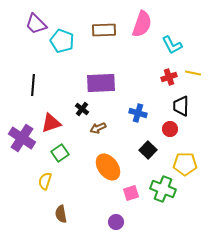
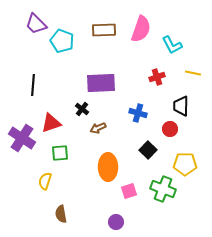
pink semicircle: moved 1 px left, 5 px down
red cross: moved 12 px left
green square: rotated 30 degrees clockwise
orange ellipse: rotated 36 degrees clockwise
pink square: moved 2 px left, 2 px up
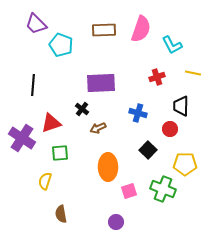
cyan pentagon: moved 1 px left, 4 px down
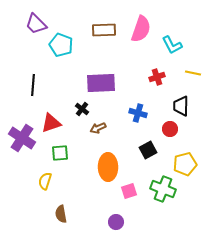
black square: rotated 18 degrees clockwise
yellow pentagon: rotated 15 degrees counterclockwise
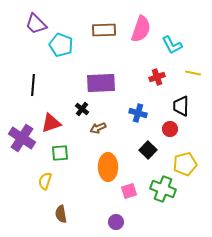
black square: rotated 18 degrees counterclockwise
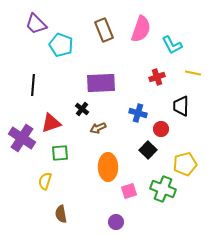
brown rectangle: rotated 70 degrees clockwise
red circle: moved 9 px left
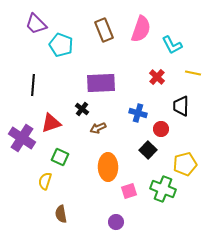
red cross: rotated 28 degrees counterclockwise
green square: moved 4 px down; rotated 30 degrees clockwise
